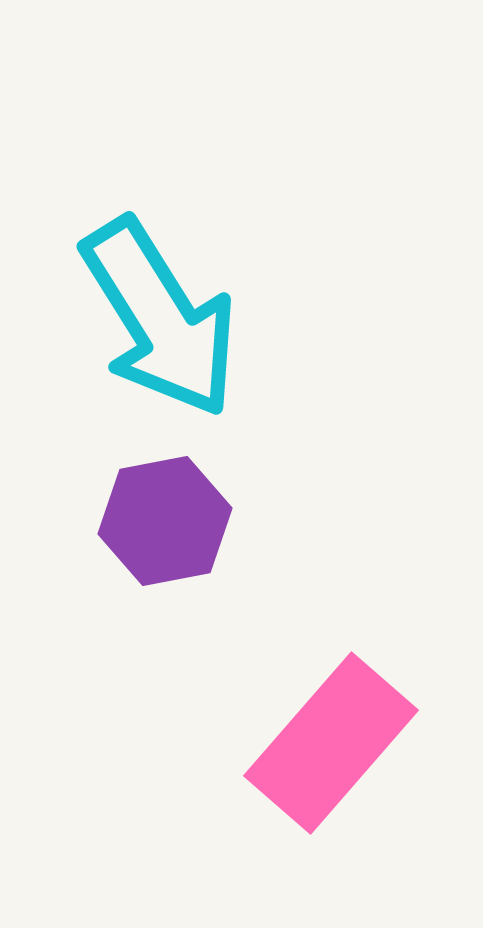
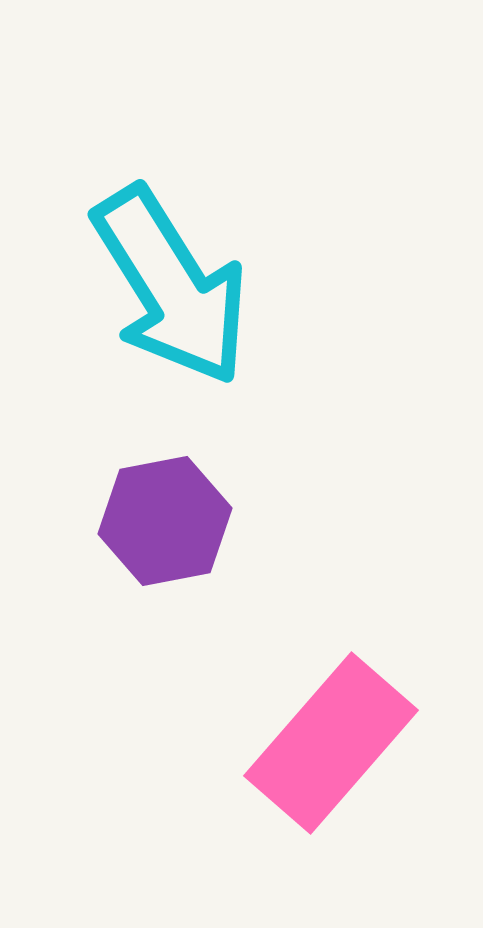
cyan arrow: moved 11 px right, 32 px up
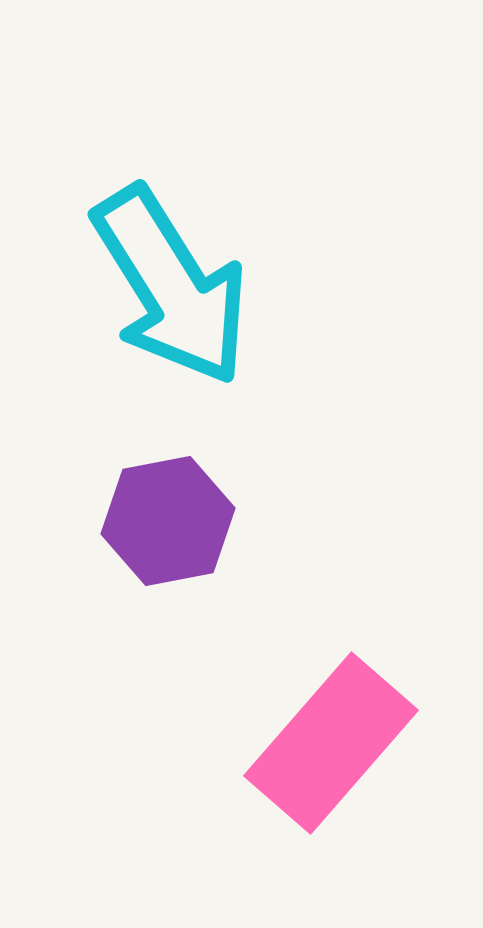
purple hexagon: moved 3 px right
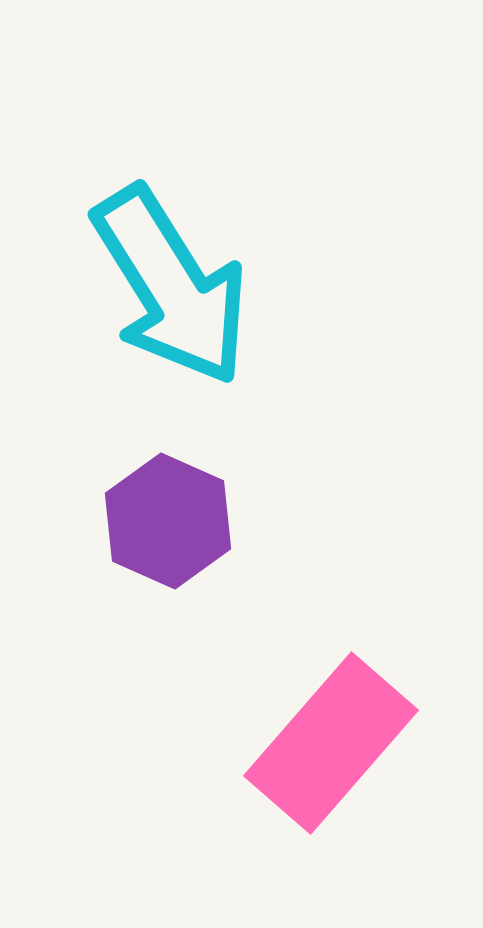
purple hexagon: rotated 25 degrees counterclockwise
